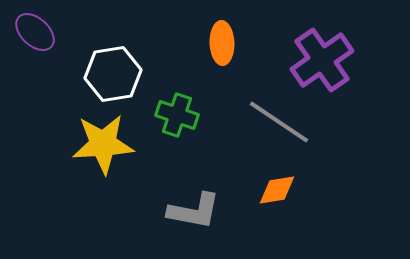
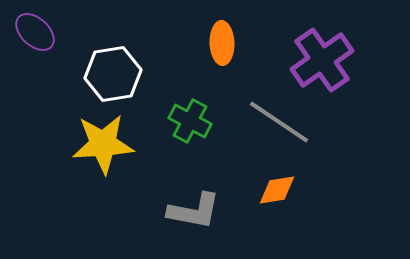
green cross: moved 13 px right, 6 px down; rotated 9 degrees clockwise
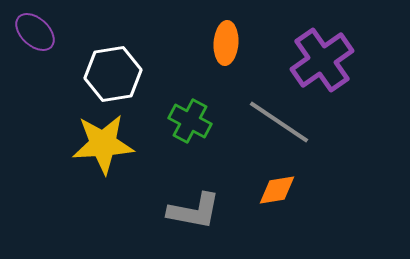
orange ellipse: moved 4 px right; rotated 6 degrees clockwise
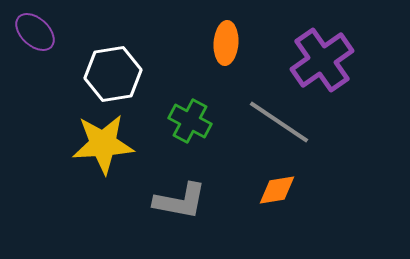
gray L-shape: moved 14 px left, 10 px up
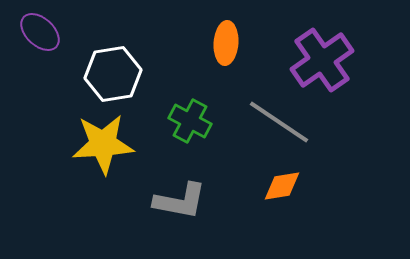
purple ellipse: moved 5 px right
orange diamond: moved 5 px right, 4 px up
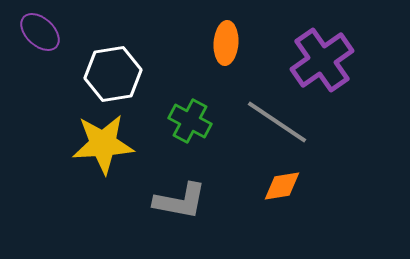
gray line: moved 2 px left
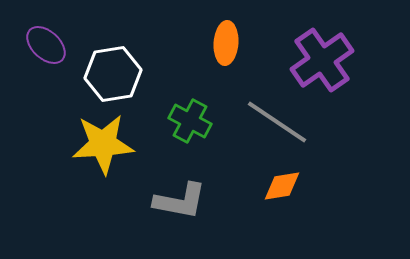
purple ellipse: moved 6 px right, 13 px down
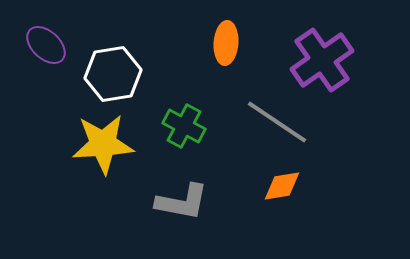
green cross: moved 6 px left, 5 px down
gray L-shape: moved 2 px right, 1 px down
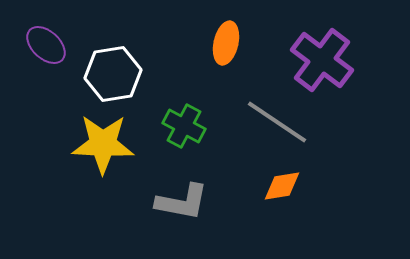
orange ellipse: rotated 9 degrees clockwise
purple cross: rotated 18 degrees counterclockwise
yellow star: rotated 6 degrees clockwise
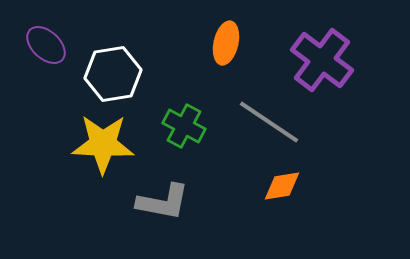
gray line: moved 8 px left
gray L-shape: moved 19 px left
